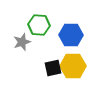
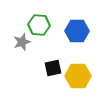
blue hexagon: moved 6 px right, 4 px up
yellow hexagon: moved 5 px right, 10 px down
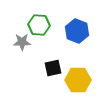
blue hexagon: rotated 20 degrees clockwise
gray star: rotated 18 degrees clockwise
yellow hexagon: moved 4 px down
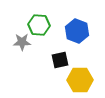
black square: moved 7 px right, 8 px up
yellow hexagon: moved 2 px right
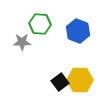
green hexagon: moved 1 px right, 1 px up
blue hexagon: moved 1 px right
black square: moved 22 px down; rotated 24 degrees counterclockwise
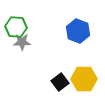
green hexagon: moved 24 px left, 3 px down
yellow hexagon: moved 4 px right, 1 px up
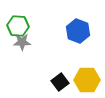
green hexagon: moved 2 px right, 1 px up
yellow hexagon: moved 3 px right, 1 px down
